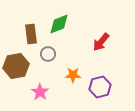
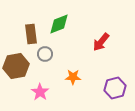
gray circle: moved 3 px left
orange star: moved 2 px down
purple hexagon: moved 15 px right, 1 px down
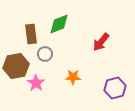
pink star: moved 4 px left, 9 px up
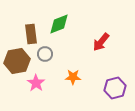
brown hexagon: moved 1 px right, 5 px up
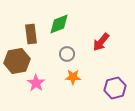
gray circle: moved 22 px right
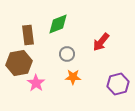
green diamond: moved 1 px left
brown rectangle: moved 3 px left, 1 px down
brown hexagon: moved 2 px right, 2 px down
purple hexagon: moved 3 px right, 4 px up
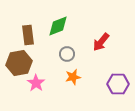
green diamond: moved 2 px down
orange star: rotated 14 degrees counterclockwise
purple hexagon: rotated 15 degrees clockwise
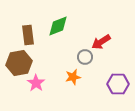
red arrow: rotated 18 degrees clockwise
gray circle: moved 18 px right, 3 px down
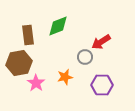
orange star: moved 8 px left
purple hexagon: moved 16 px left, 1 px down
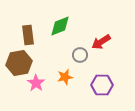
green diamond: moved 2 px right
gray circle: moved 5 px left, 2 px up
